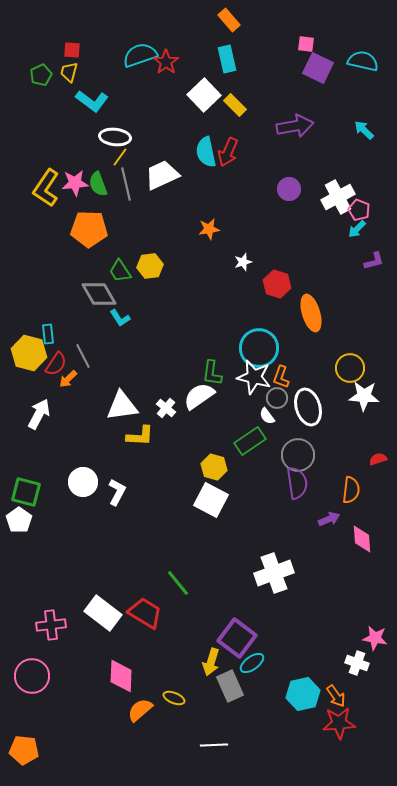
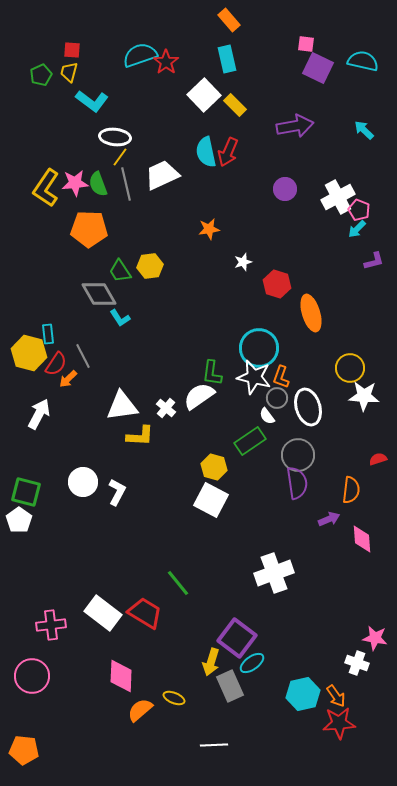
purple circle at (289, 189): moved 4 px left
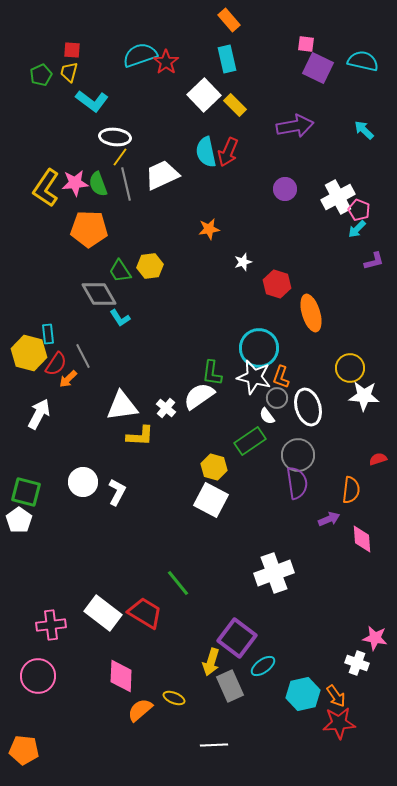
cyan ellipse at (252, 663): moved 11 px right, 3 px down
pink circle at (32, 676): moved 6 px right
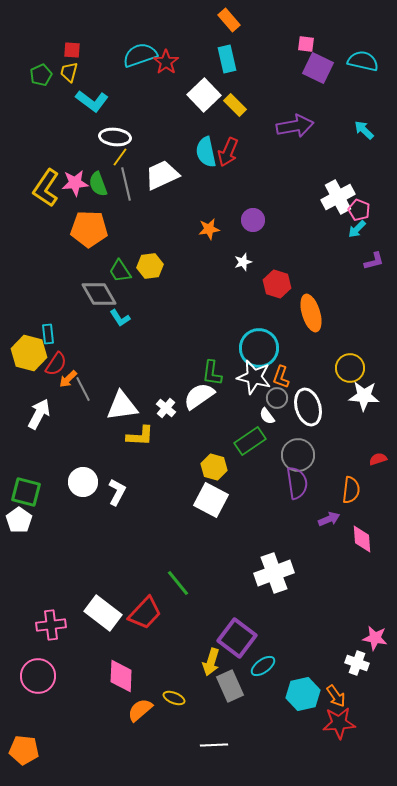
purple circle at (285, 189): moved 32 px left, 31 px down
gray line at (83, 356): moved 33 px down
red trapezoid at (145, 613): rotated 102 degrees clockwise
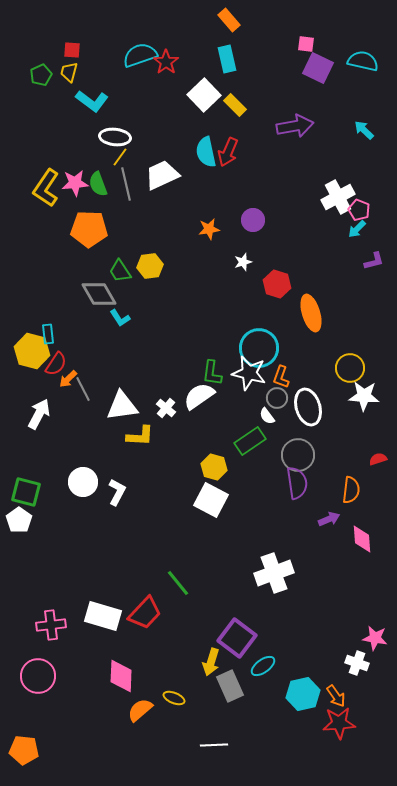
yellow hexagon at (29, 353): moved 3 px right, 2 px up
white star at (254, 377): moved 5 px left, 4 px up
white rectangle at (103, 613): moved 3 px down; rotated 21 degrees counterclockwise
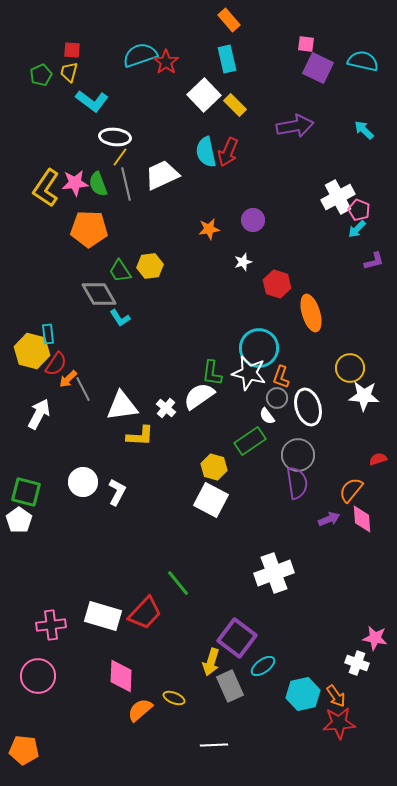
orange semicircle at (351, 490): rotated 148 degrees counterclockwise
pink diamond at (362, 539): moved 20 px up
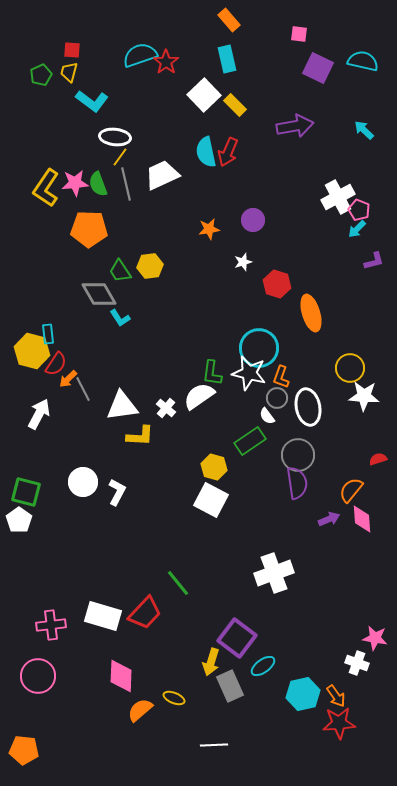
pink square at (306, 44): moved 7 px left, 10 px up
white ellipse at (308, 407): rotated 6 degrees clockwise
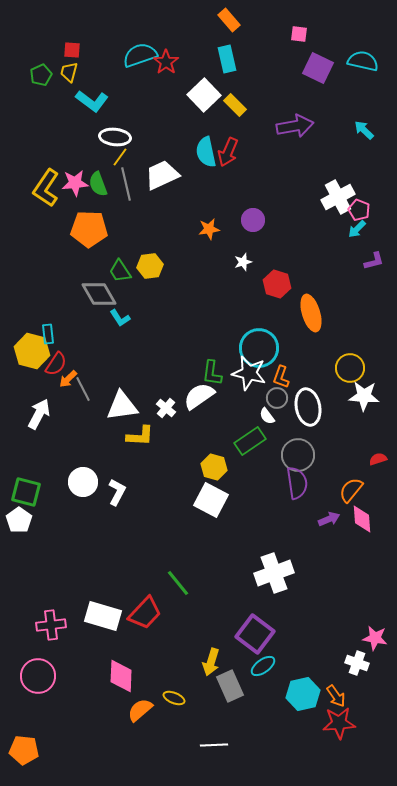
purple square at (237, 638): moved 18 px right, 4 px up
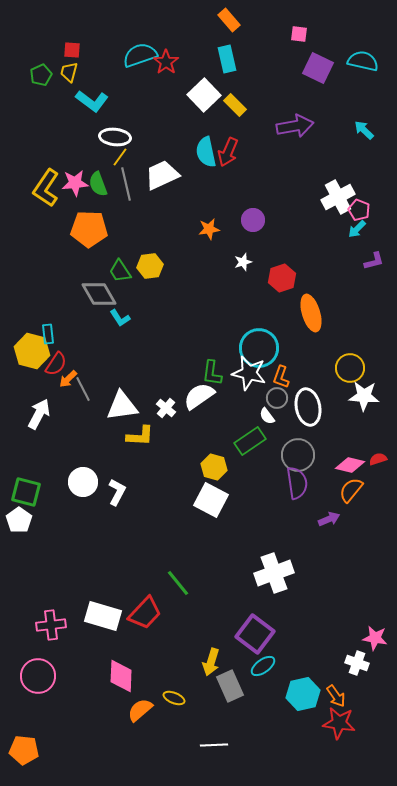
red hexagon at (277, 284): moved 5 px right, 6 px up; rotated 24 degrees clockwise
pink diamond at (362, 519): moved 12 px left, 54 px up; rotated 72 degrees counterclockwise
red star at (339, 723): rotated 12 degrees clockwise
